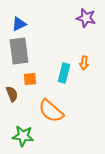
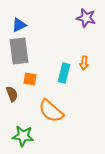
blue triangle: moved 1 px down
orange square: rotated 16 degrees clockwise
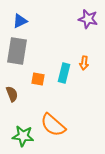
purple star: moved 2 px right, 1 px down
blue triangle: moved 1 px right, 4 px up
gray rectangle: moved 2 px left; rotated 16 degrees clockwise
orange square: moved 8 px right
orange semicircle: moved 2 px right, 14 px down
